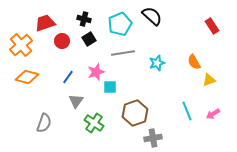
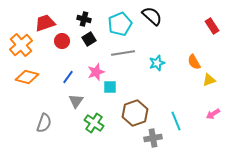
cyan line: moved 11 px left, 10 px down
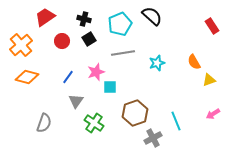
red trapezoid: moved 6 px up; rotated 15 degrees counterclockwise
gray cross: rotated 18 degrees counterclockwise
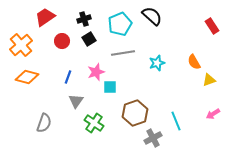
black cross: rotated 32 degrees counterclockwise
blue line: rotated 16 degrees counterclockwise
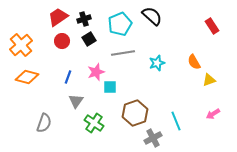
red trapezoid: moved 13 px right
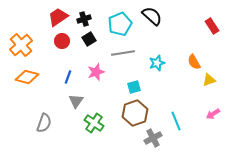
cyan square: moved 24 px right; rotated 16 degrees counterclockwise
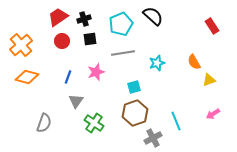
black semicircle: moved 1 px right
cyan pentagon: moved 1 px right
black square: moved 1 px right; rotated 24 degrees clockwise
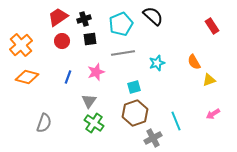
gray triangle: moved 13 px right
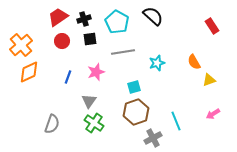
cyan pentagon: moved 4 px left, 2 px up; rotated 20 degrees counterclockwise
gray line: moved 1 px up
orange diamond: moved 2 px right, 5 px up; rotated 40 degrees counterclockwise
brown hexagon: moved 1 px right, 1 px up
gray semicircle: moved 8 px right, 1 px down
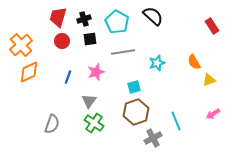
red trapezoid: rotated 40 degrees counterclockwise
